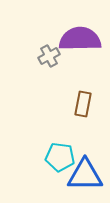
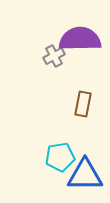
gray cross: moved 5 px right
cyan pentagon: rotated 16 degrees counterclockwise
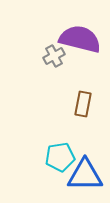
purple semicircle: rotated 15 degrees clockwise
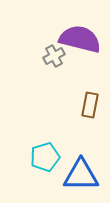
brown rectangle: moved 7 px right, 1 px down
cyan pentagon: moved 15 px left; rotated 8 degrees counterclockwise
blue triangle: moved 4 px left
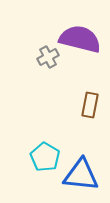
gray cross: moved 6 px left, 1 px down
cyan pentagon: rotated 24 degrees counterclockwise
blue triangle: rotated 6 degrees clockwise
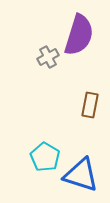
purple semicircle: moved 1 px left, 4 px up; rotated 93 degrees clockwise
blue triangle: rotated 12 degrees clockwise
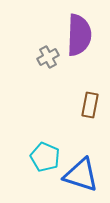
purple semicircle: rotated 15 degrees counterclockwise
cyan pentagon: rotated 8 degrees counterclockwise
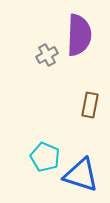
gray cross: moved 1 px left, 2 px up
